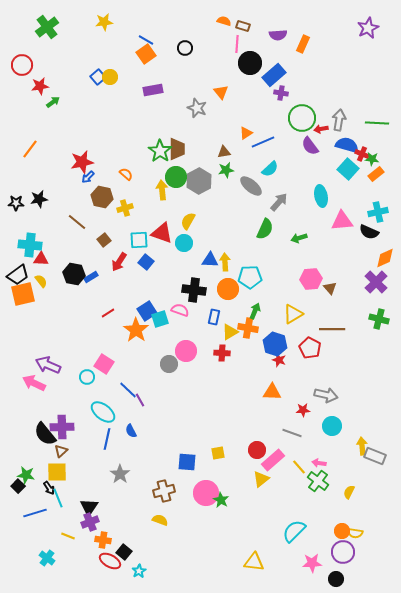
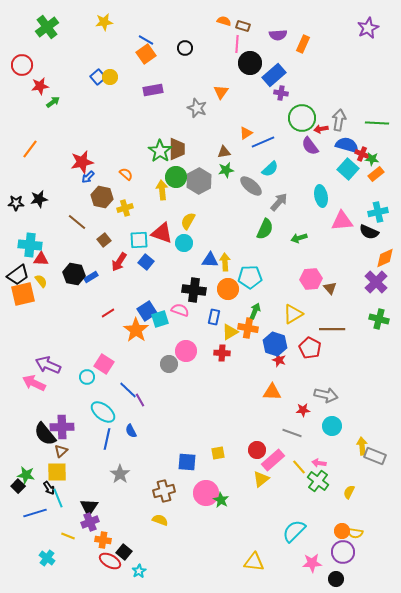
orange triangle at (221, 92): rotated 14 degrees clockwise
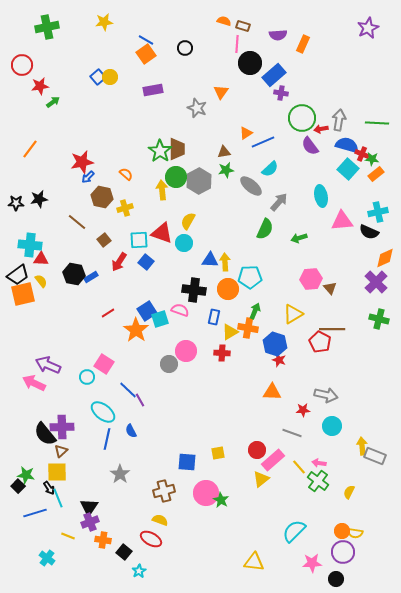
green cross at (47, 27): rotated 25 degrees clockwise
red pentagon at (310, 348): moved 10 px right, 6 px up
red ellipse at (110, 561): moved 41 px right, 22 px up
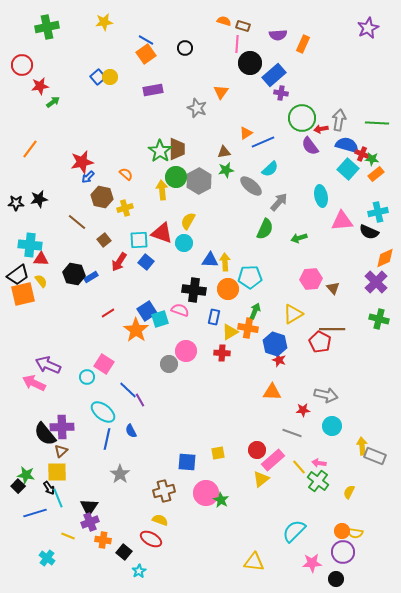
brown triangle at (330, 288): moved 3 px right
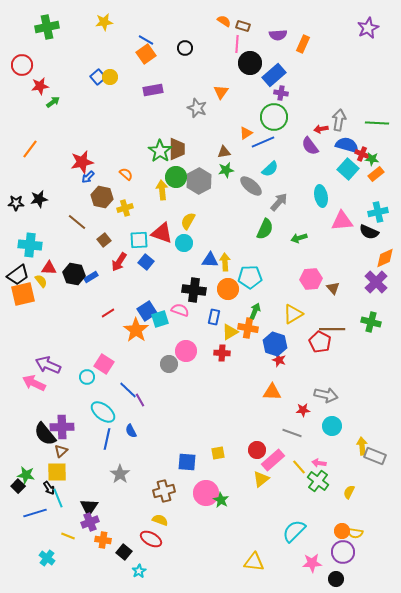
orange semicircle at (224, 21): rotated 16 degrees clockwise
green circle at (302, 118): moved 28 px left, 1 px up
red triangle at (41, 259): moved 8 px right, 9 px down
green cross at (379, 319): moved 8 px left, 3 px down
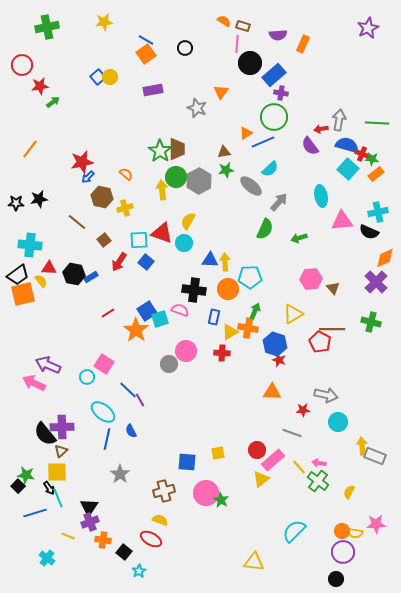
cyan circle at (332, 426): moved 6 px right, 4 px up
pink star at (312, 563): moved 64 px right, 39 px up
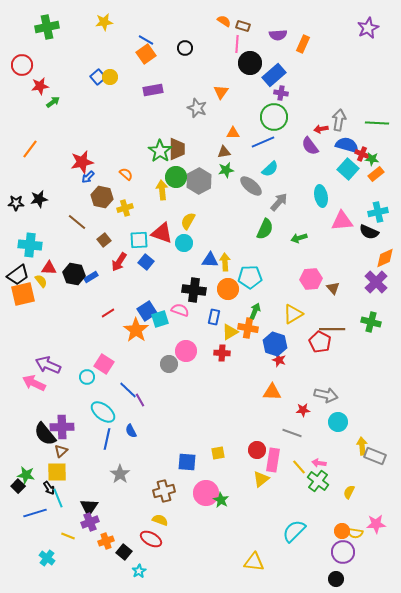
orange triangle at (246, 133): moved 13 px left; rotated 32 degrees clockwise
pink rectangle at (273, 460): rotated 40 degrees counterclockwise
orange cross at (103, 540): moved 3 px right, 1 px down; rotated 28 degrees counterclockwise
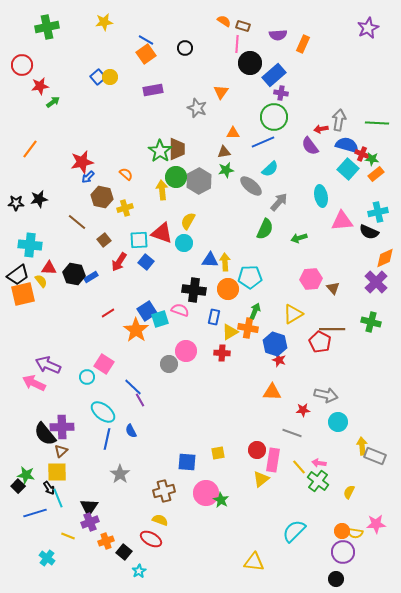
blue line at (128, 390): moved 5 px right, 3 px up
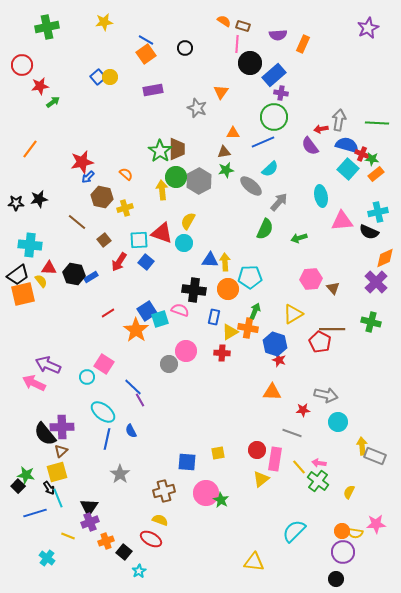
pink rectangle at (273, 460): moved 2 px right, 1 px up
yellow square at (57, 472): rotated 15 degrees counterclockwise
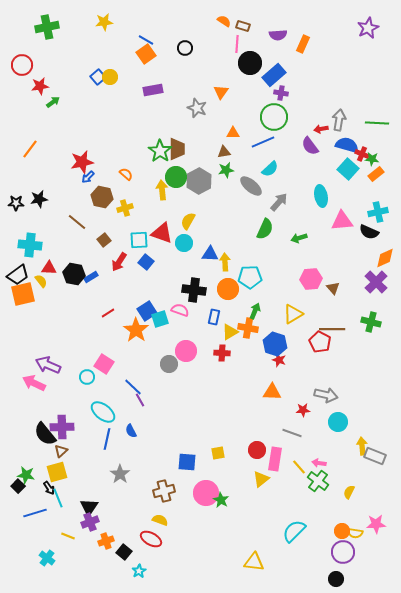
blue triangle at (210, 260): moved 6 px up
